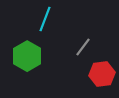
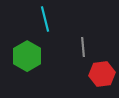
cyan line: rotated 35 degrees counterclockwise
gray line: rotated 42 degrees counterclockwise
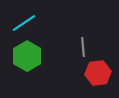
cyan line: moved 21 px left, 4 px down; rotated 70 degrees clockwise
red hexagon: moved 4 px left, 1 px up
